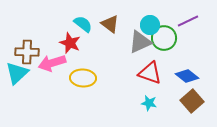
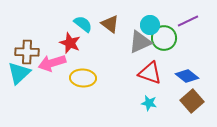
cyan triangle: moved 2 px right
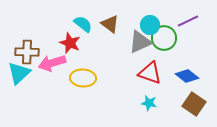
brown square: moved 2 px right, 3 px down; rotated 15 degrees counterclockwise
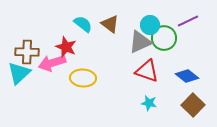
red star: moved 4 px left, 4 px down
red triangle: moved 3 px left, 2 px up
brown square: moved 1 px left, 1 px down; rotated 10 degrees clockwise
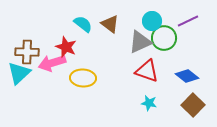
cyan circle: moved 2 px right, 4 px up
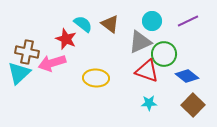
green circle: moved 16 px down
red star: moved 8 px up
brown cross: rotated 10 degrees clockwise
yellow ellipse: moved 13 px right
cyan star: rotated 14 degrees counterclockwise
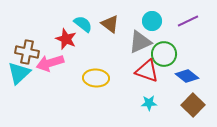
pink arrow: moved 2 px left
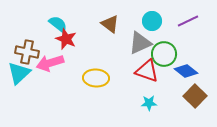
cyan semicircle: moved 25 px left
gray triangle: moved 1 px down
blue diamond: moved 1 px left, 5 px up
brown square: moved 2 px right, 9 px up
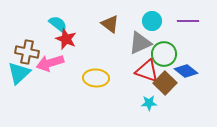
purple line: rotated 25 degrees clockwise
brown square: moved 30 px left, 13 px up
